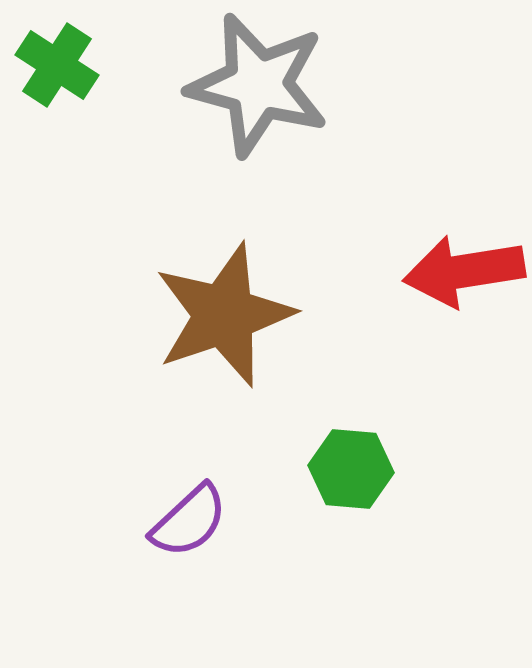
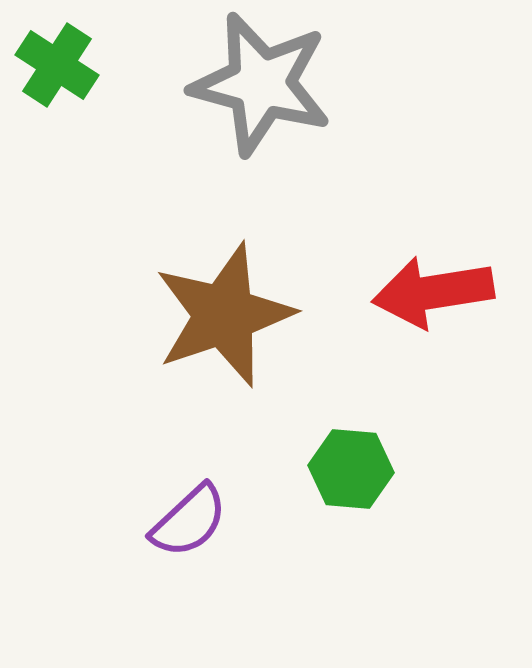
gray star: moved 3 px right, 1 px up
red arrow: moved 31 px left, 21 px down
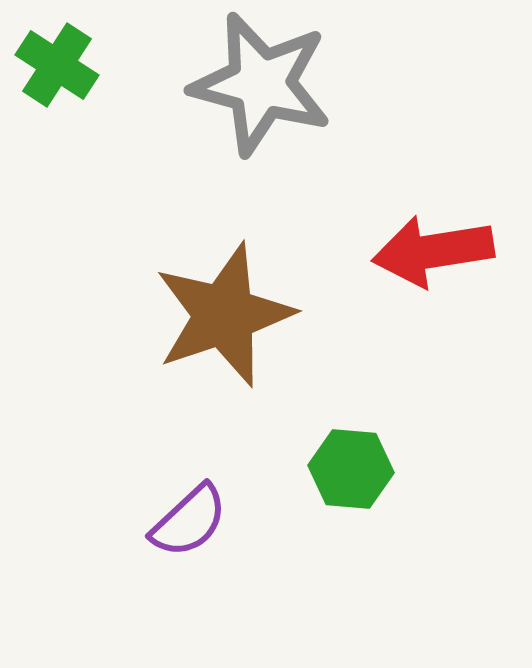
red arrow: moved 41 px up
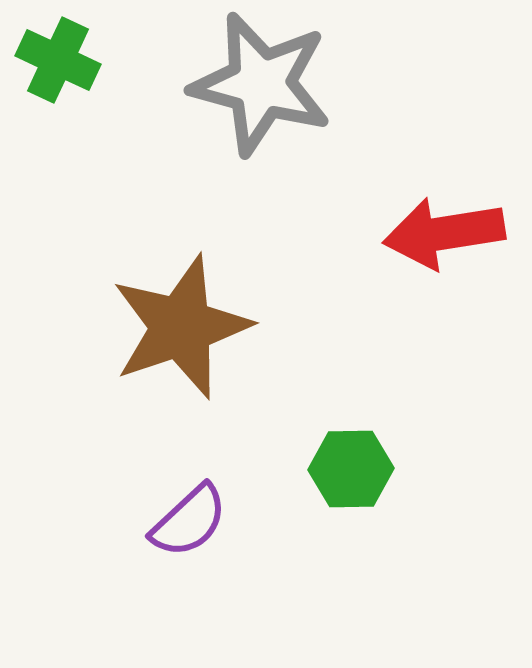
green cross: moved 1 px right, 5 px up; rotated 8 degrees counterclockwise
red arrow: moved 11 px right, 18 px up
brown star: moved 43 px left, 12 px down
green hexagon: rotated 6 degrees counterclockwise
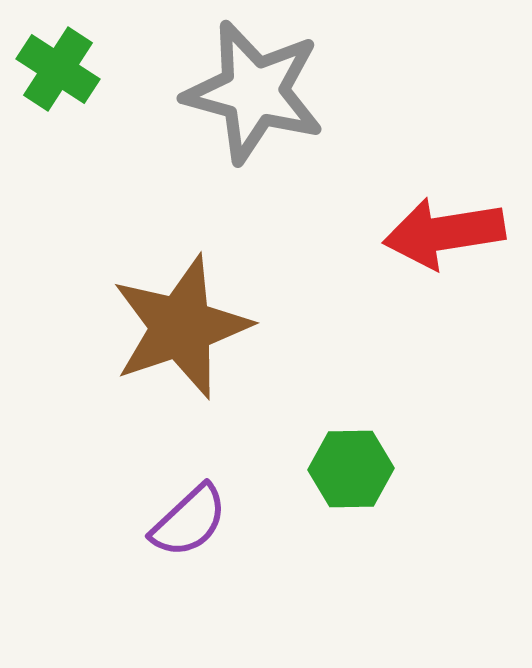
green cross: moved 9 px down; rotated 8 degrees clockwise
gray star: moved 7 px left, 8 px down
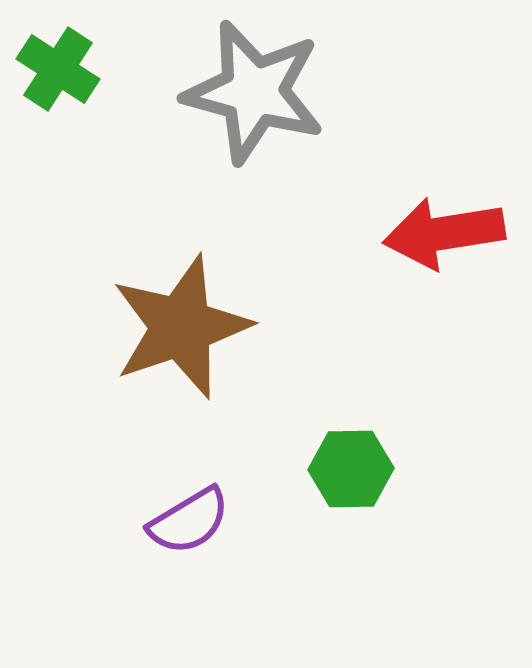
purple semicircle: rotated 12 degrees clockwise
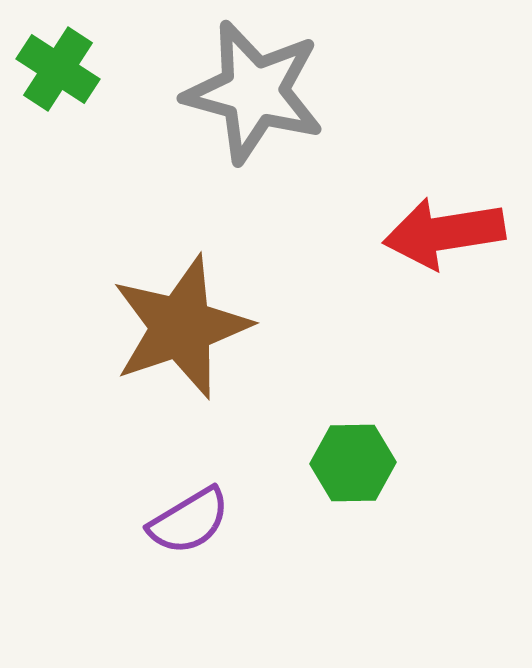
green hexagon: moved 2 px right, 6 px up
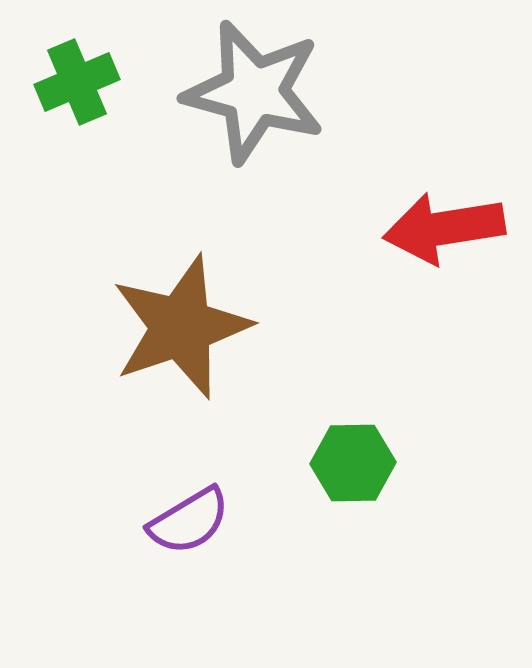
green cross: moved 19 px right, 13 px down; rotated 34 degrees clockwise
red arrow: moved 5 px up
